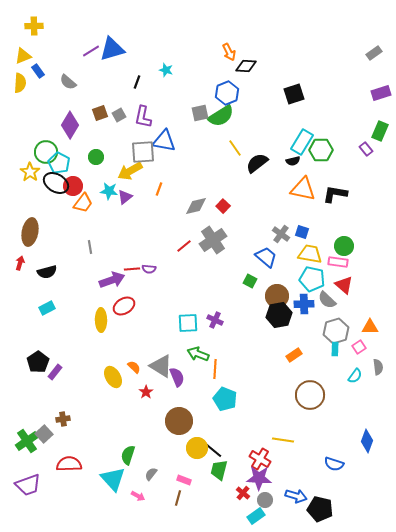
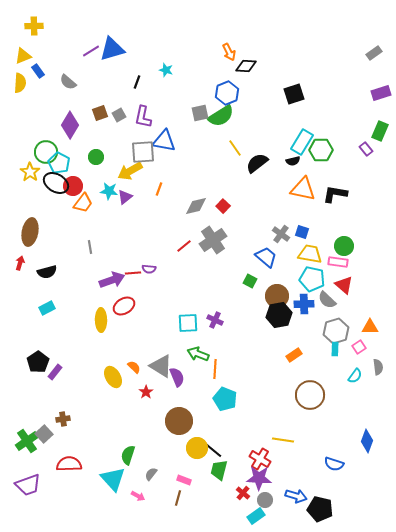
red line at (132, 269): moved 1 px right, 4 px down
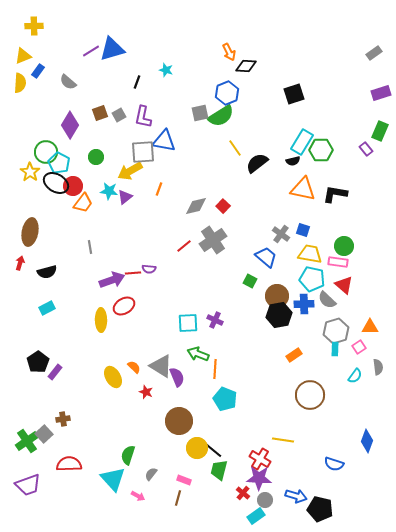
blue rectangle at (38, 71): rotated 72 degrees clockwise
blue square at (302, 232): moved 1 px right, 2 px up
red star at (146, 392): rotated 16 degrees counterclockwise
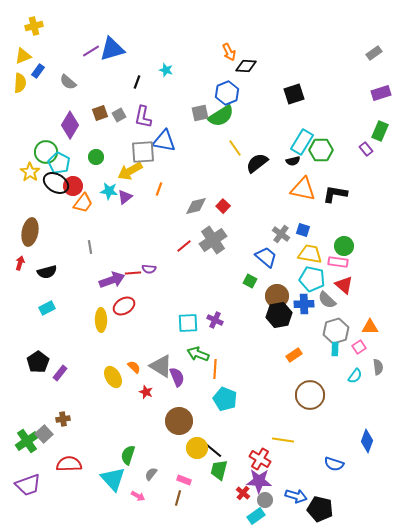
yellow cross at (34, 26): rotated 12 degrees counterclockwise
purple rectangle at (55, 372): moved 5 px right, 1 px down
purple star at (259, 478): moved 3 px down
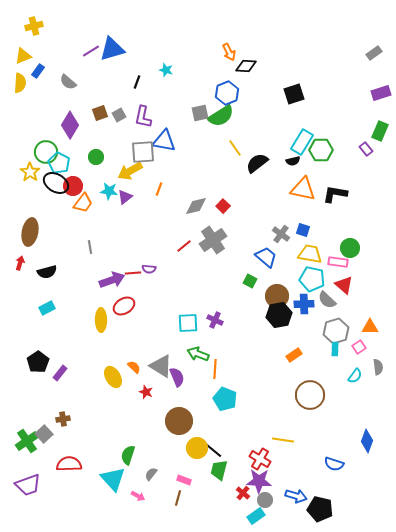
green circle at (344, 246): moved 6 px right, 2 px down
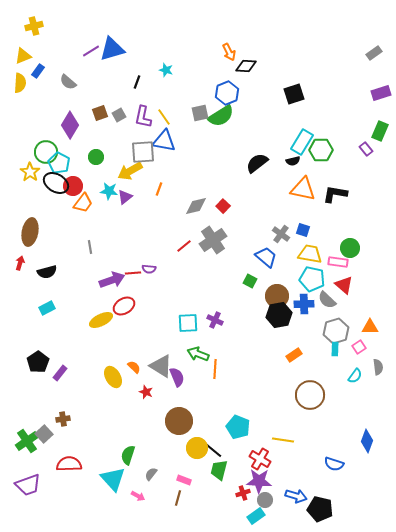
yellow line at (235, 148): moved 71 px left, 31 px up
yellow ellipse at (101, 320): rotated 65 degrees clockwise
cyan pentagon at (225, 399): moved 13 px right, 28 px down
red cross at (243, 493): rotated 32 degrees clockwise
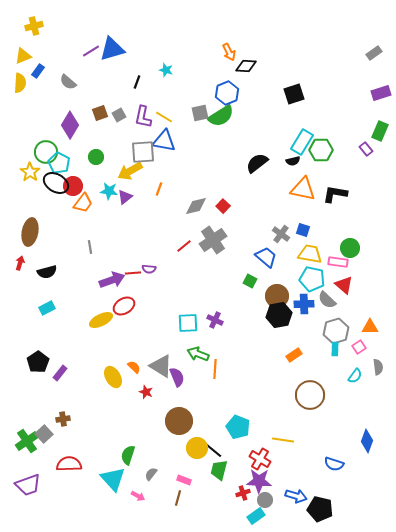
yellow line at (164, 117): rotated 24 degrees counterclockwise
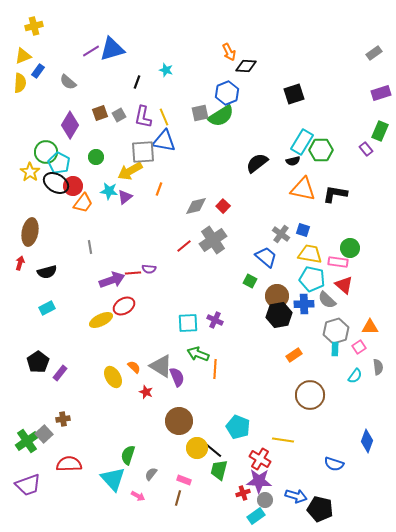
yellow line at (164, 117): rotated 36 degrees clockwise
